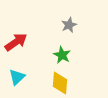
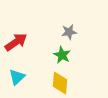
gray star: moved 7 px down; rotated 14 degrees clockwise
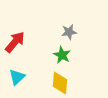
red arrow: moved 1 px left; rotated 15 degrees counterclockwise
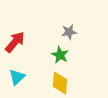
green star: moved 2 px left
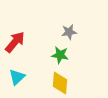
green star: rotated 18 degrees counterclockwise
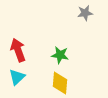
gray star: moved 16 px right, 19 px up
red arrow: moved 3 px right, 8 px down; rotated 60 degrees counterclockwise
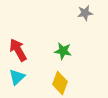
red arrow: rotated 10 degrees counterclockwise
green star: moved 3 px right, 4 px up
yellow diamond: rotated 15 degrees clockwise
